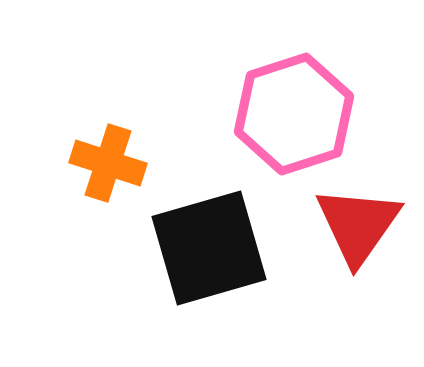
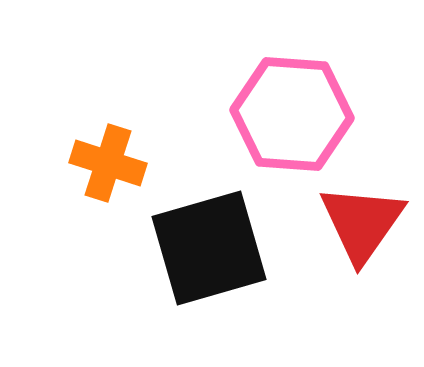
pink hexagon: moved 2 px left; rotated 22 degrees clockwise
red triangle: moved 4 px right, 2 px up
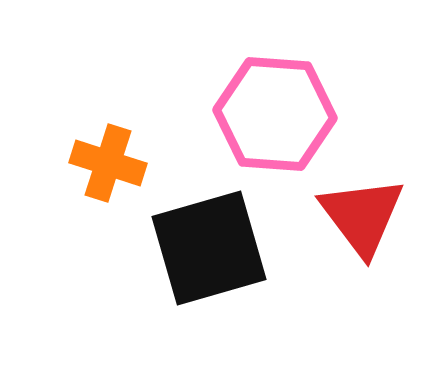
pink hexagon: moved 17 px left
red triangle: moved 7 px up; rotated 12 degrees counterclockwise
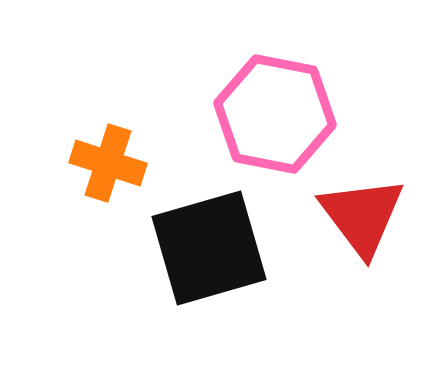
pink hexagon: rotated 7 degrees clockwise
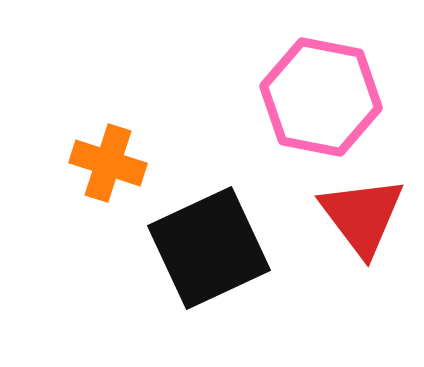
pink hexagon: moved 46 px right, 17 px up
black square: rotated 9 degrees counterclockwise
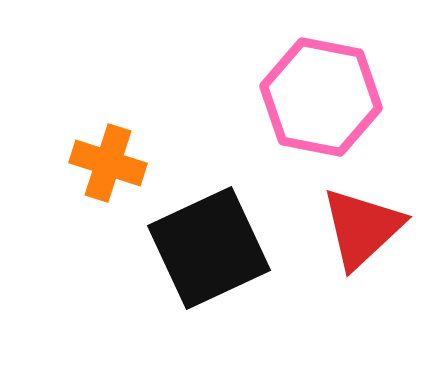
red triangle: moved 12 px down; rotated 24 degrees clockwise
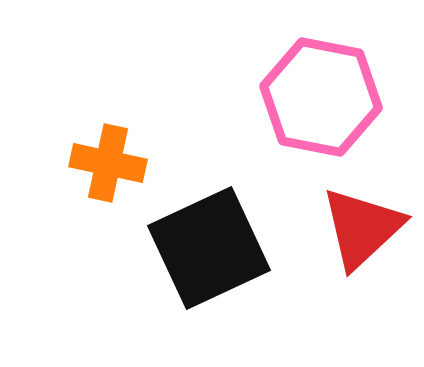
orange cross: rotated 6 degrees counterclockwise
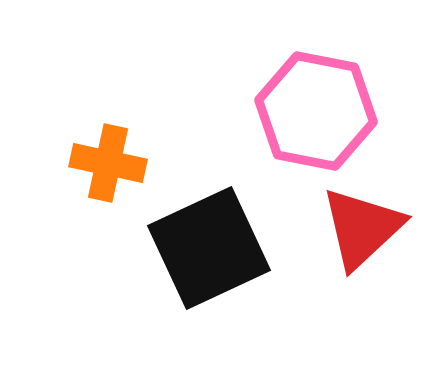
pink hexagon: moved 5 px left, 14 px down
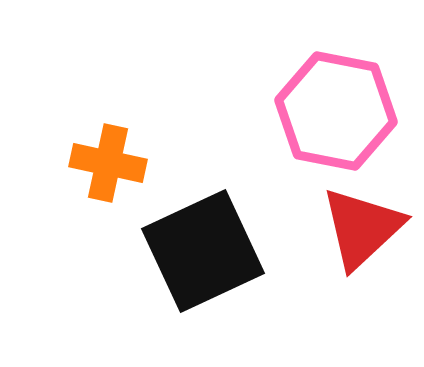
pink hexagon: moved 20 px right
black square: moved 6 px left, 3 px down
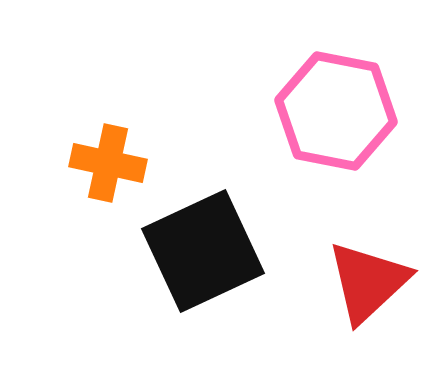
red triangle: moved 6 px right, 54 px down
